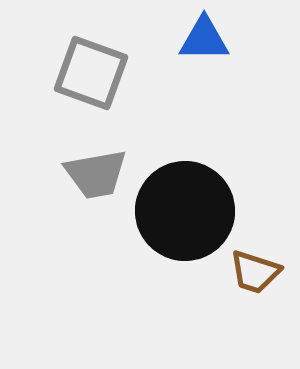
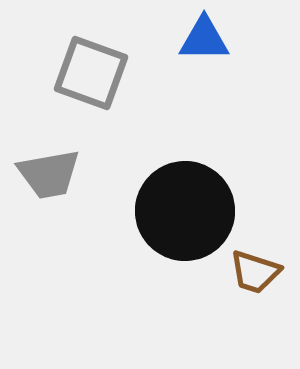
gray trapezoid: moved 47 px left
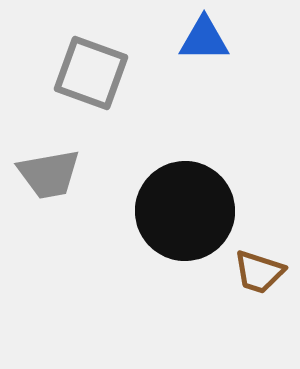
brown trapezoid: moved 4 px right
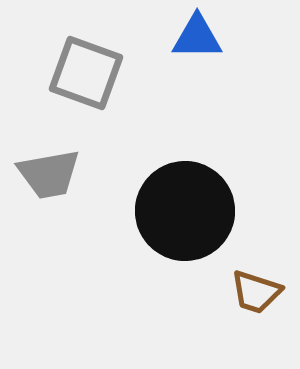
blue triangle: moved 7 px left, 2 px up
gray square: moved 5 px left
brown trapezoid: moved 3 px left, 20 px down
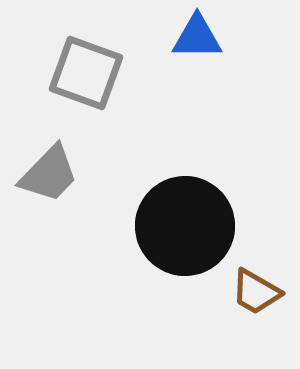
gray trapezoid: rotated 36 degrees counterclockwise
black circle: moved 15 px down
brown trapezoid: rotated 12 degrees clockwise
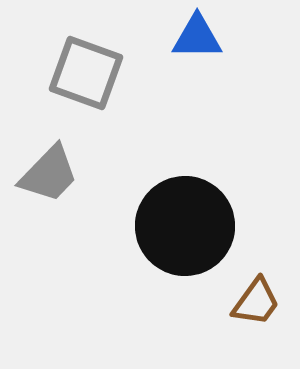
brown trapezoid: moved 10 px down; rotated 84 degrees counterclockwise
